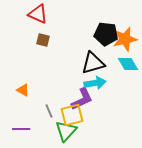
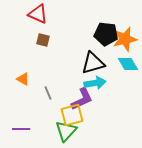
orange triangle: moved 11 px up
gray line: moved 1 px left, 18 px up
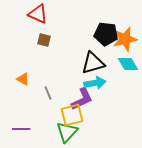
brown square: moved 1 px right
green triangle: moved 1 px right, 1 px down
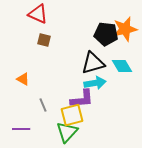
orange star: moved 10 px up
cyan diamond: moved 6 px left, 2 px down
gray line: moved 5 px left, 12 px down
purple L-shape: rotated 20 degrees clockwise
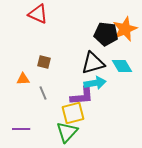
orange star: rotated 10 degrees counterclockwise
brown square: moved 22 px down
orange triangle: rotated 32 degrees counterclockwise
purple L-shape: moved 3 px up
gray line: moved 12 px up
yellow square: moved 1 px right, 2 px up
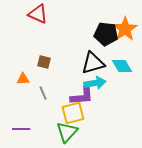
orange star: rotated 10 degrees counterclockwise
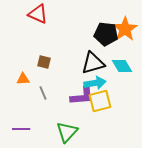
yellow square: moved 27 px right, 12 px up
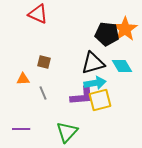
black pentagon: moved 1 px right
yellow square: moved 1 px up
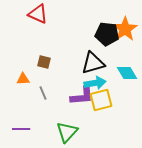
cyan diamond: moved 5 px right, 7 px down
yellow square: moved 1 px right
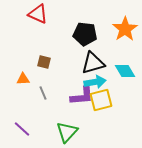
black pentagon: moved 22 px left
cyan diamond: moved 2 px left, 2 px up
cyan arrow: moved 1 px up
purple line: moved 1 px right; rotated 42 degrees clockwise
